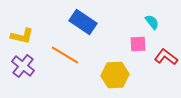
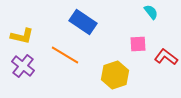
cyan semicircle: moved 1 px left, 10 px up
yellow hexagon: rotated 16 degrees counterclockwise
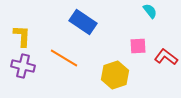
cyan semicircle: moved 1 px left, 1 px up
yellow L-shape: rotated 100 degrees counterclockwise
pink square: moved 2 px down
orange line: moved 1 px left, 3 px down
purple cross: rotated 25 degrees counterclockwise
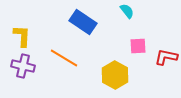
cyan semicircle: moved 23 px left
red L-shape: rotated 25 degrees counterclockwise
yellow hexagon: rotated 12 degrees counterclockwise
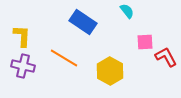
pink square: moved 7 px right, 4 px up
red L-shape: rotated 50 degrees clockwise
yellow hexagon: moved 5 px left, 4 px up
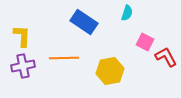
cyan semicircle: moved 2 px down; rotated 56 degrees clockwise
blue rectangle: moved 1 px right
pink square: rotated 30 degrees clockwise
orange line: rotated 32 degrees counterclockwise
purple cross: rotated 25 degrees counterclockwise
yellow hexagon: rotated 20 degrees clockwise
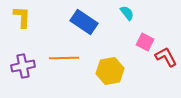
cyan semicircle: rotated 56 degrees counterclockwise
yellow L-shape: moved 19 px up
